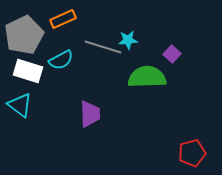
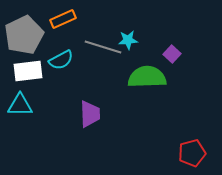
white rectangle: rotated 24 degrees counterclockwise
cyan triangle: rotated 36 degrees counterclockwise
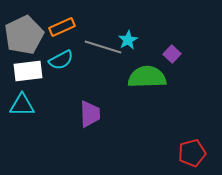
orange rectangle: moved 1 px left, 8 px down
cyan star: rotated 24 degrees counterclockwise
cyan triangle: moved 2 px right
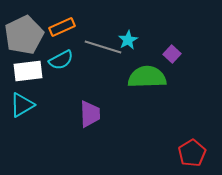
cyan triangle: rotated 32 degrees counterclockwise
red pentagon: rotated 16 degrees counterclockwise
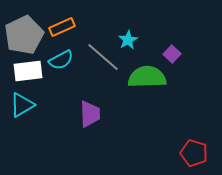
gray line: moved 10 px down; rotated 24 degrees clockwise
red pentagon: moved 2 px right; rotated 24 degrees counterclockwise
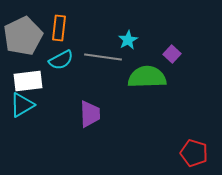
orange rectangle: moved 3 px left, 1 px down; rotated 60 degrees counterclockwise
gray pentagon: moved 1 px left, 1 px down
gray line: rotated 33 degrees counterclockwise
white rectangle: moved 10 px down
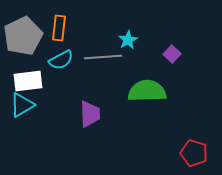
gray line: rotated 12 degrees counterclockwise
green semicircle: moved 14 px down
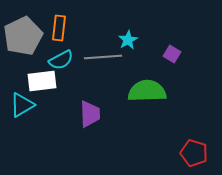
purple square: rotated 12 degrees counterclockwise
white rectangle: moved 14 px right
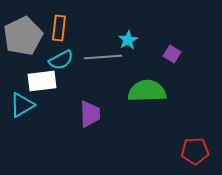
red pentagon: moved 1 px right, 2 px up; rotated 20 degrees counterclockwise
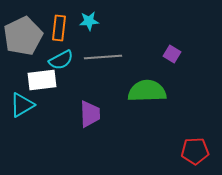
cyan star: moved 39 px left, 19 px up; rotated 24 degrees clockwise
white rectangle: moved 1 px up
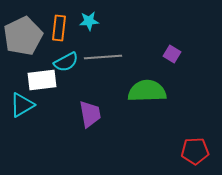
cyan semicircle: moved 5 px right, 2 px down
purple trapezoid: rotated 8 degrees counterclockwise
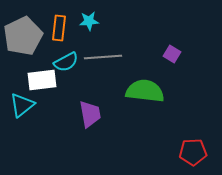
green semicircle: moved 2 px left; rotated 9 degrees clockwise
cyan triangle: rotated 8 degrees counterclockwise
red pentagon: moved 2 px left, 1 px down
